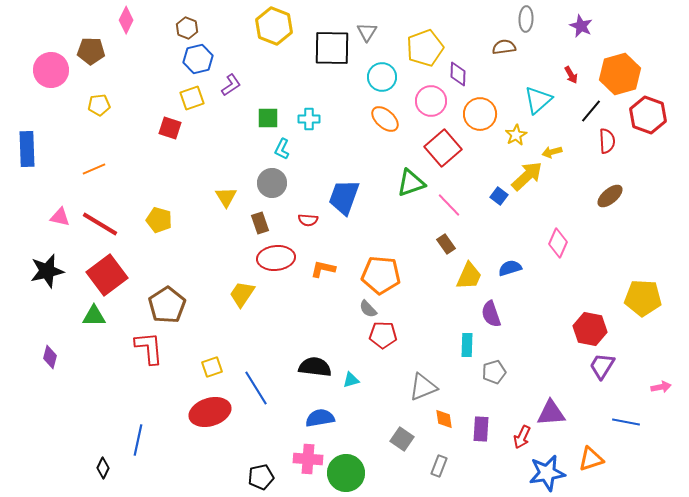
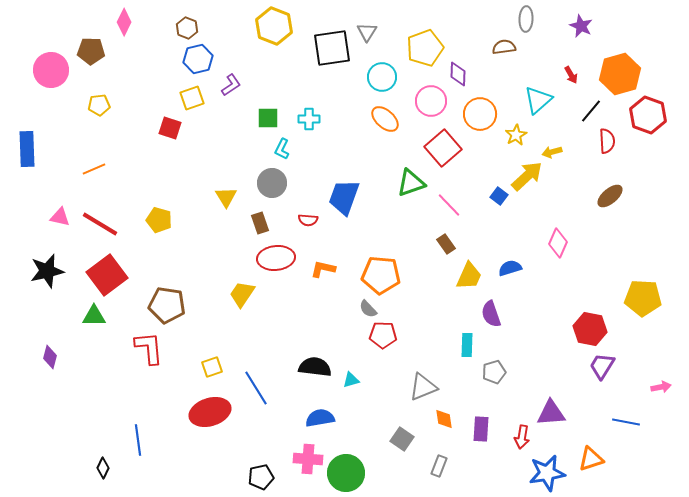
pink diamond at (126, 20): moved 2 px left, 2 px down
black square at (332, 48): rotated 9 degrees counterclockwise
brown pentagon at (167, 305): rotated 30 degrees counterclockwise
red arrow at (522, 437): rotated 15 degrees counterclockwise
blue line at (138, 440): rotated 20 degrees counterclockwise
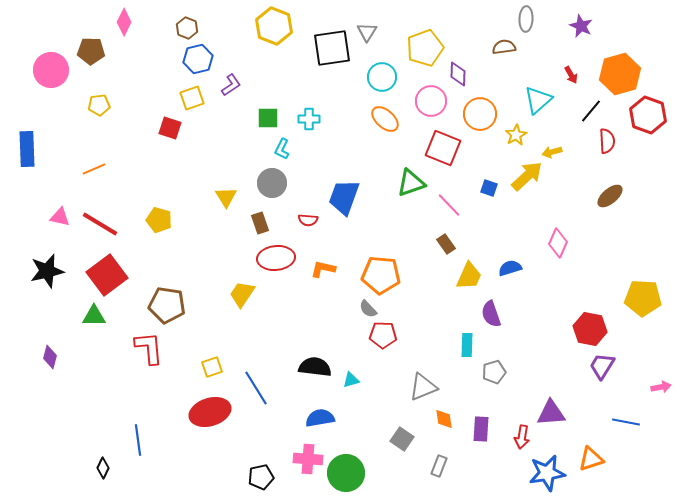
red square at (443, 148): rotated 27 degrees counterclockwise
blue square at (499, 196): moved 10 px left, 8 px up; rotated 18 degrees counterclockwise
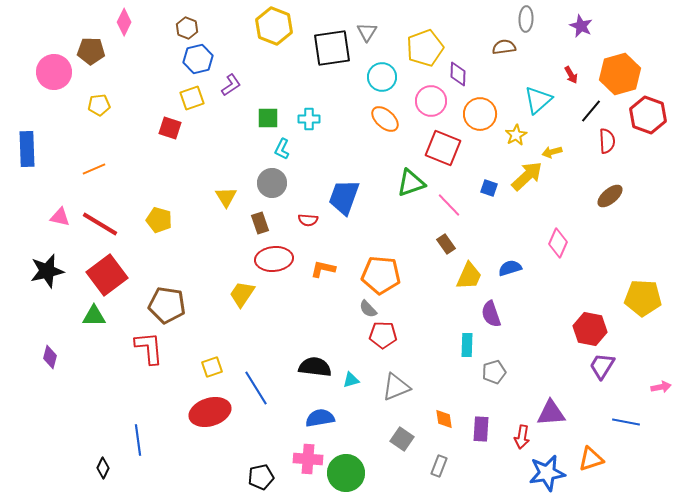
pink circle at (51, 70): moved 3 px right, 2 px down
red ellipse at (276, 258): moved 2 px left, 1 px down
gray triangle at (423, 387): moved 27 px left
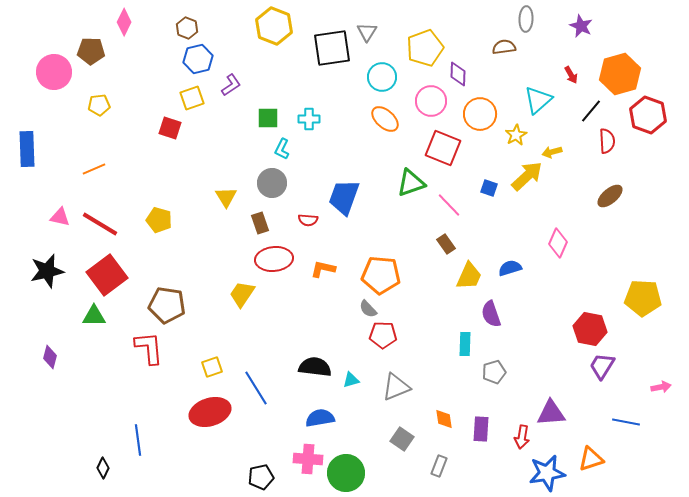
cyan rectangle at (467, 345): moved 2 px left, 1 px up
